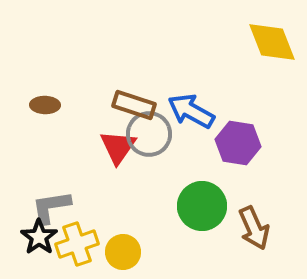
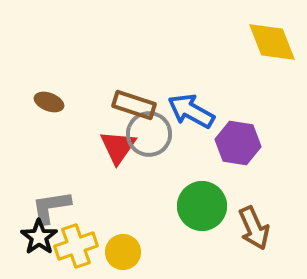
brown ellipse: moved 4 px right, 3 px up; rotated 20 degrees clockwise
yellow cross: moved 1 px left, 2 px down
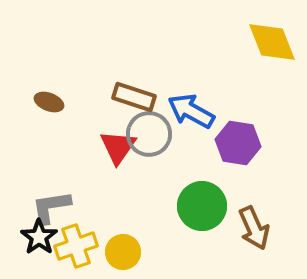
brown rectangle: moved 8 px up
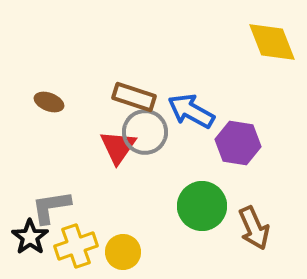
gray circle: moved 4 px left, 2 px up
black star: moved 9 px left
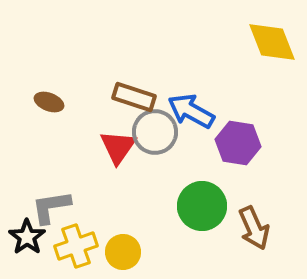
gray circle: moved 10 px right
black star: moved 3 px left
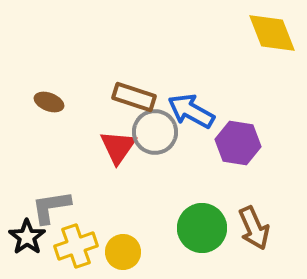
yellow diamond: moved 9 px up
green circle: moved 22 px down
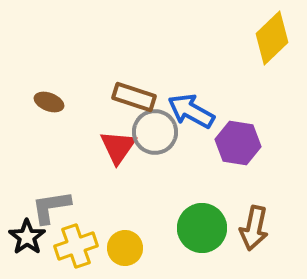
yellow diamond: moved 5 px down; rotated 68 degrees clockwise
brown arrow: rotated 36 degrees clockwise
yellow circle: moved 2 px right, 4 px up
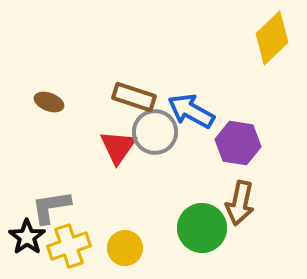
brown arrow: moved 14 px left, 25 px up
yellow cross: moved 7 px left
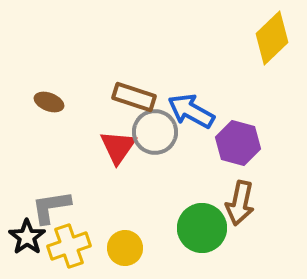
purple hexagon: rotated 6 degrees clockwise
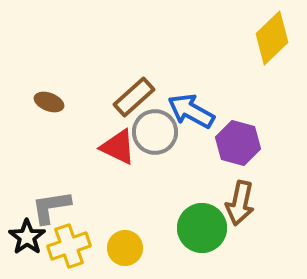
brown rectangle: rotated 60 degrees counterclockwise
red triangle: rotated 39 degrees counterclockwise
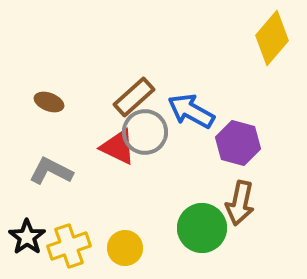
yellow diamond: rotated 6 degrees counterclockwise
gray circle: moved 10 px left
gray L-shape: moved 36 px up; rotated 36 degrees clockwise
